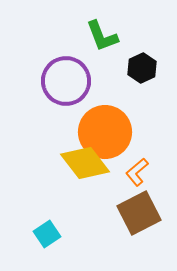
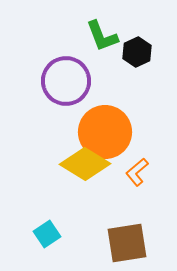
black hexagon: moved 5 px left, 16 px up
yellow diamond: moved 1 px down; rotated 21 degrees counterclockwise
brown square: moved 12 px left, 30 px down; rotated 18 degrees clockwise
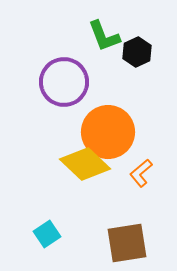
green L-shape: moved 2 px right
purple circle: moved 2 px left, 1 px down
orange circle: moved 3 px right
yellow diamond: rotated 12 degrees clockwise
orange L-shape: moved 4 px right, 1 px down
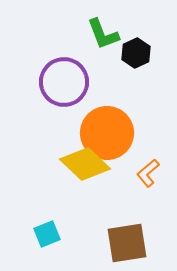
green L-shape: moved 1 px left, 2 px up
black hexagon: moved 1 px left, 1 px down
orange circle: moved 1 px left, 1 px down
orange L-shape: moved 7 px right
cyan square: rotated 12 degrees clockwise
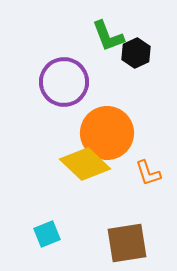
green L-shape: moved 5 px right, 2 px down
orange L-shape: rotated 68 degrees counterclockwise
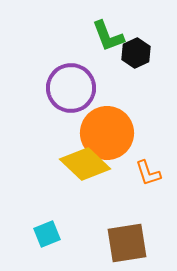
purple circle: moved 7 px right, 6 px down
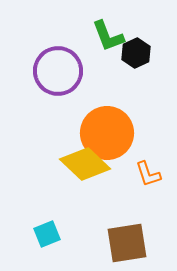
purple circle: moved 13 px left, 17 px up
orange L-shape: moved 1 px down
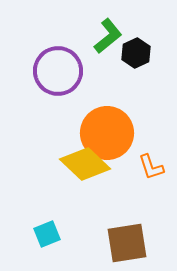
green L-shape: rotated 108 degrees counterclockwise
orange L-shape: moved 3 px right, 7 px up
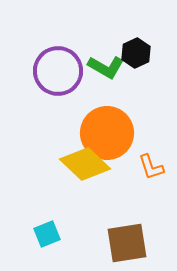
green L-shape: moved 2 px left, 31 px down; rotated 69 degrees clockwise
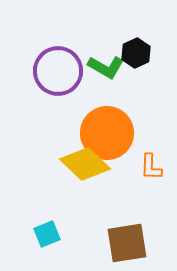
orange L-shape: rotated 20 degrees clockwise
